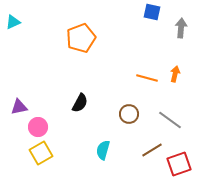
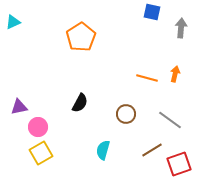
orange pentagon: moved 1 px up; rotated 12 degrees counterclockwise
brown circle: moved 3 px left
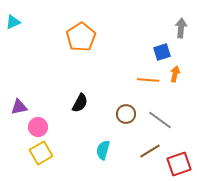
blue square: moved 10 px right, 40 px down; rotated 30 degrees counterclockwise
orange line: moved 1 px right, 2 px down; rotated 10 degrees counterclockwise
gray line: moved 10 px left
brown line: moved 2 px left, 1 px down
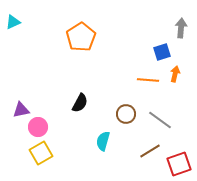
purple triangle: moved 2 px right, 3 px down
cyan semicircle: moved 9 px up
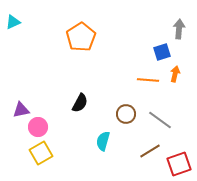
gray arrow: moved 2 px left, 1 px down
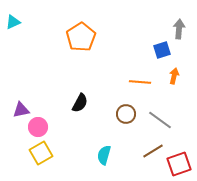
blue square: moved 2 px up
orange arrow: moved 1 px left, 2 px down
orange line: moved 8 px left, 2 px down
cyan semicircle: moved 1 px right, 14 px down
brown line: moved 3 px right
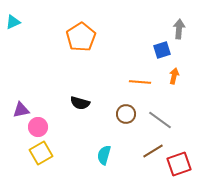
black semicircle: rotated 78 degrees clockwise
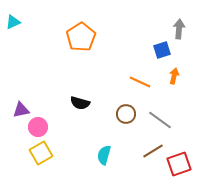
orange line: rotated 20 degrees clockwise
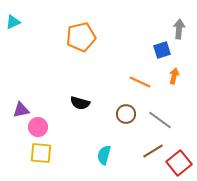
orange pentagon: rotated 20 degrees clockwise
yellow square: rotated 35 degrees clockwise
red square: moved 1 px up; rotated 20 degrees counterclockwise
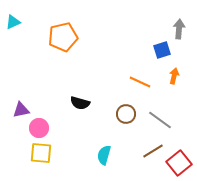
orange pentagon: moved 18 px left
pink circle: moved 1 px right, 1 px down
